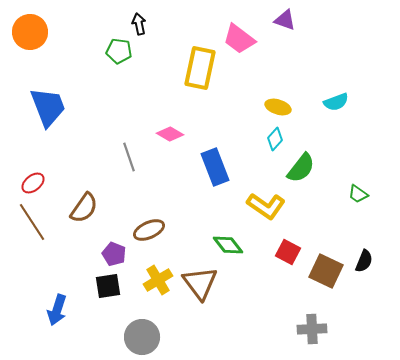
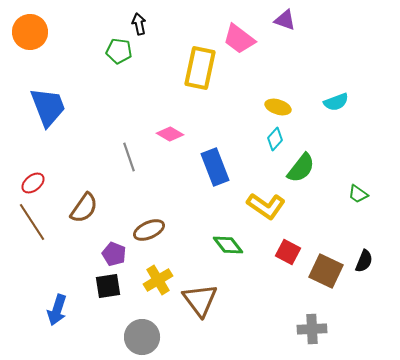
brown triangle: moved 17 px down
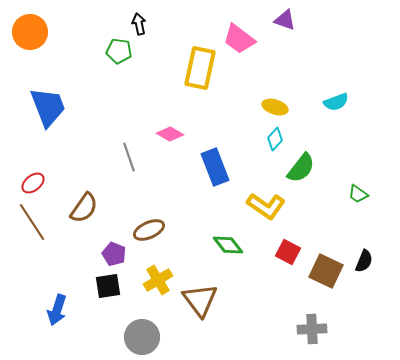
yellow ellipse: moved 3 px left
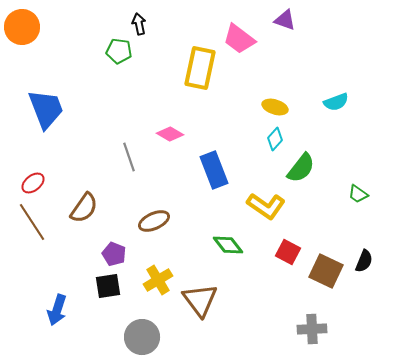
orange circle: moved 8 px left, 5 px up
blue trapezoid: moved 2 px left, 2 px down
blue rectangle: moved 1 px left, 3 px down
brown ellipse: moved 5 px right, 9 px up
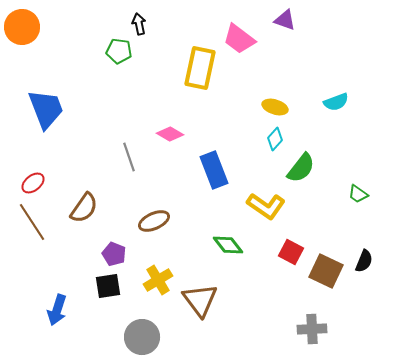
red square: moved 3 px right
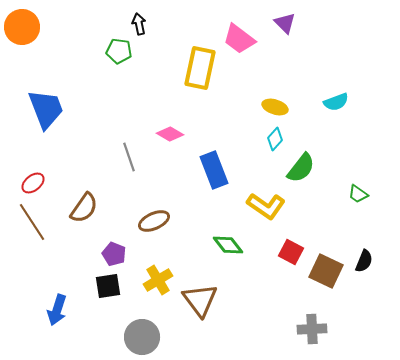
purple triangle: moved 3 px down; rotated 25 degrees clockwise
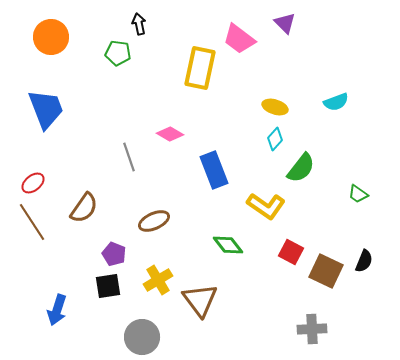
orange circle: moved 29 px right, 10 px down
green pentagon: moved 1 px left, 2 px down
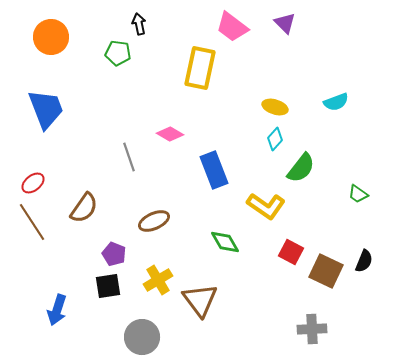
pink trapezoid: moved 7 px left, 12 px up
green diamond: moved 3 px left, 3 px up; rotated 8 degrees clockwise
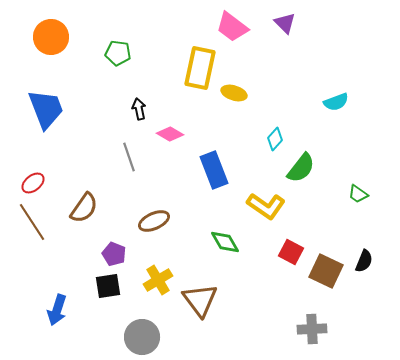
black arrow: moved 85 px down
yellow ellipse: moved 41 px left, 14 px up
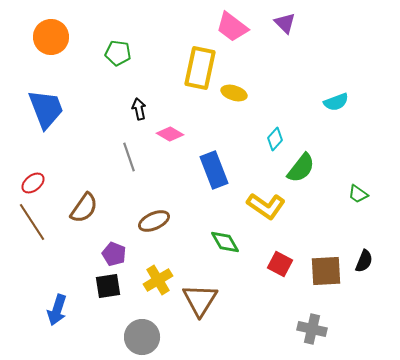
red square: moved 11 px left, 12 px down
brown square: rotated 28 degrees counterclockwise
brown triangle: rotated 9 degrees clockwise
gray cross: rotated 16 degrees clockwise
